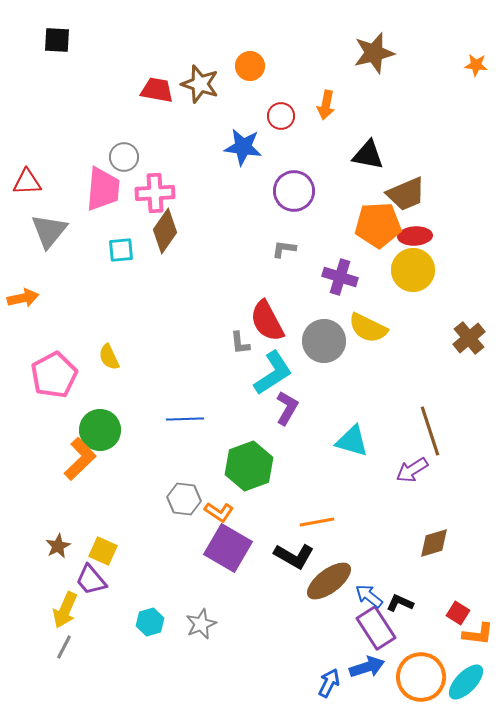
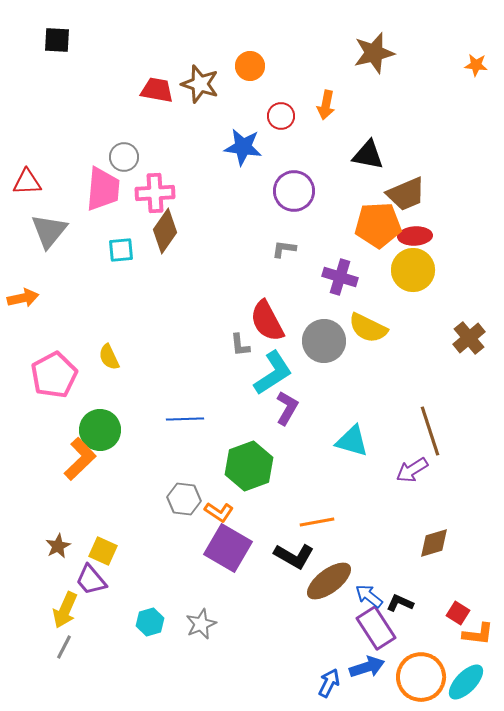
gray L-shape at (240, 343): moved 2 px down
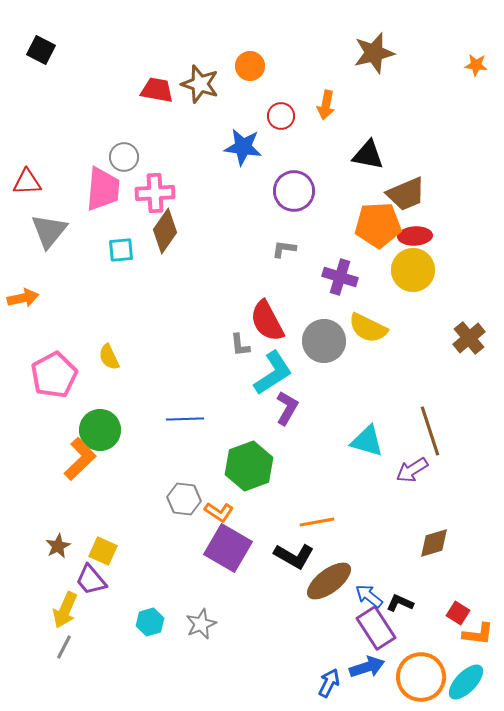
black square at (57, 40): moved 16 px left, 10 px down; rotated 24 degrees clockwise
cyan triangle at (352, 441): moved 15 px right
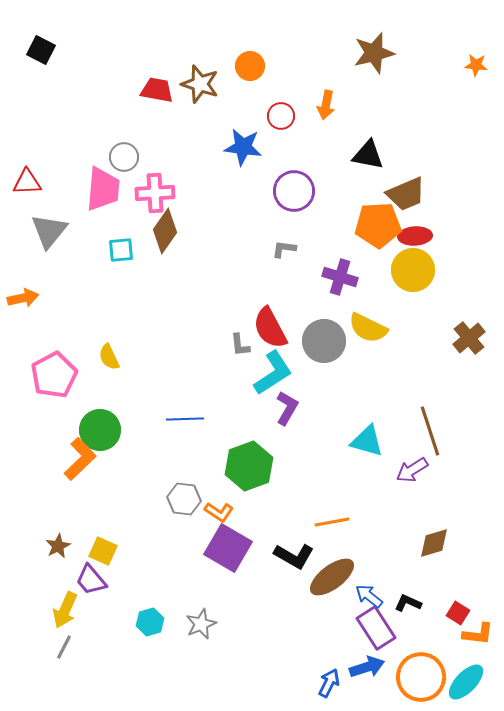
red semicircle at (267, 321): moved 3 px right, 7 px down
orange line at (317, 522): moved 15 px right
brown ellipse at (329, 581): moved 3 px right, 4 px up
black L-shape at (400, 603): moved 8 px right
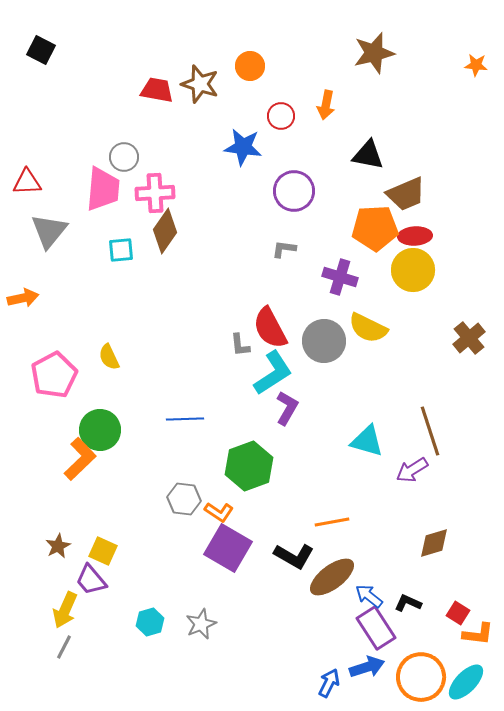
orange pentagon at (378, 225): moved 3 px left, 3 px down
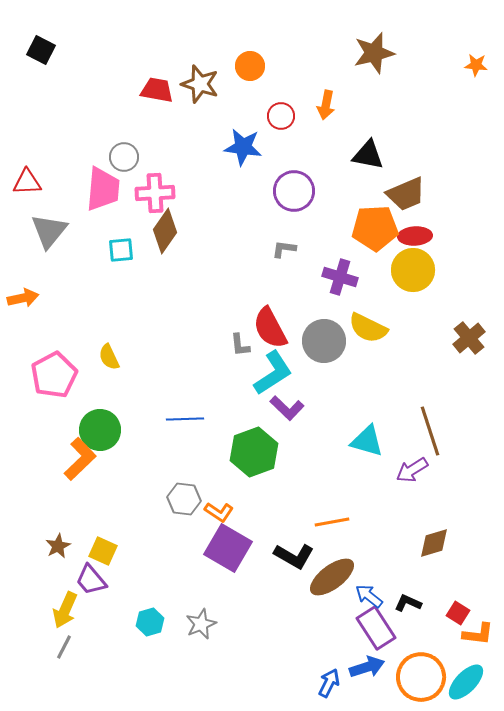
purple L-shape at (287, 408): rotated 104 degrees clockwise
green hexagon at (249, 466): moved 5 px right, 14 px up
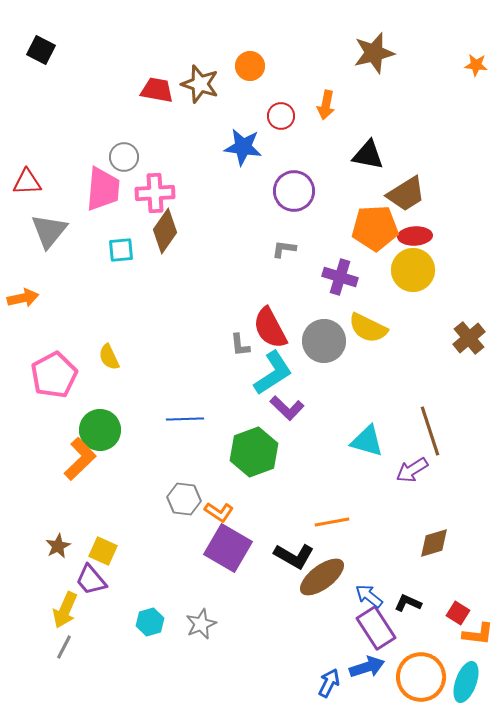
brown trapezoid at (406, 194): rotated 9 degrees counterclockwise
brown ellipse at (332, 577): moved 10 px left
cyan ellipse at (466, 682): rotated 24 degrees counterclockwise
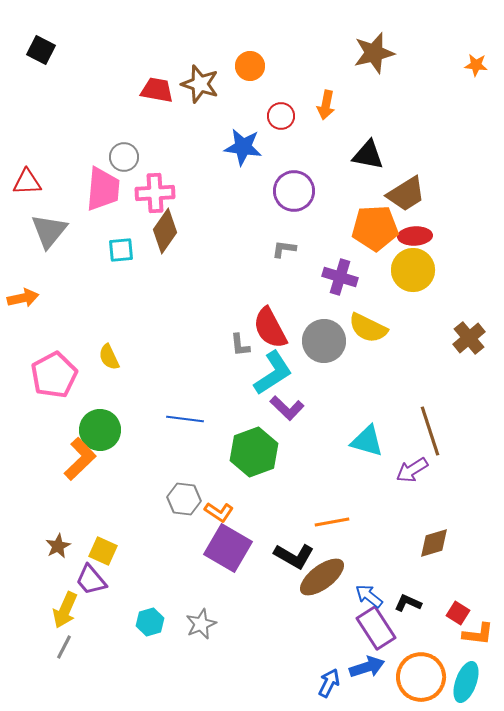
blue line at (185, 419): rotated 9 degrees clockwise
